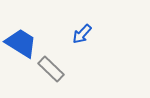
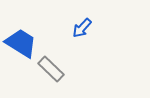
blue arrow: moved 6 px up
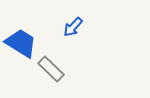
blue arrow: moved 9 px left, 1 px up
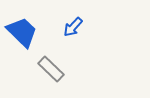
blue trapezoid: moved 1 px right, 11 px up; rotated 12 degrees clockwise
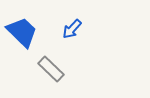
blue arrow: moved 1 px left, 2 px down
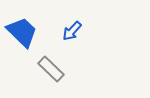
blue arrow: moved 2 px down
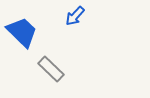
blue arrow: moved 3 px right, 15 px up
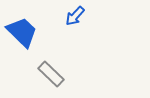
gray rectangle: moved 5 px down
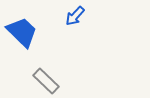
gray rectangle: moved 5 px left, 7 px down
